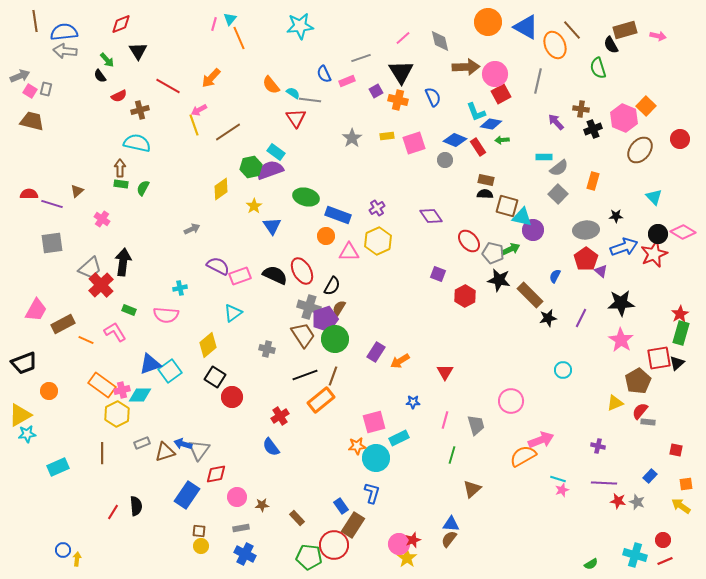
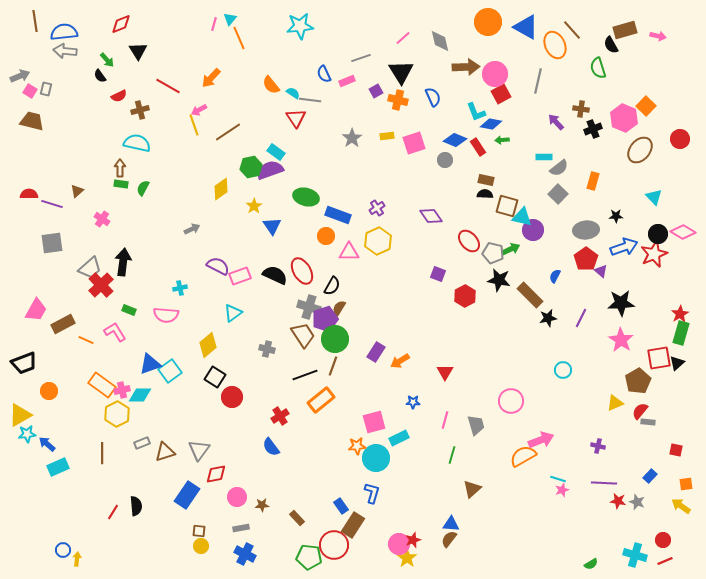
brown line at (333, 376): moved 10 px up
blue arrow at (183, 444): moved 136 px left; rotated 24 degrees clockwise
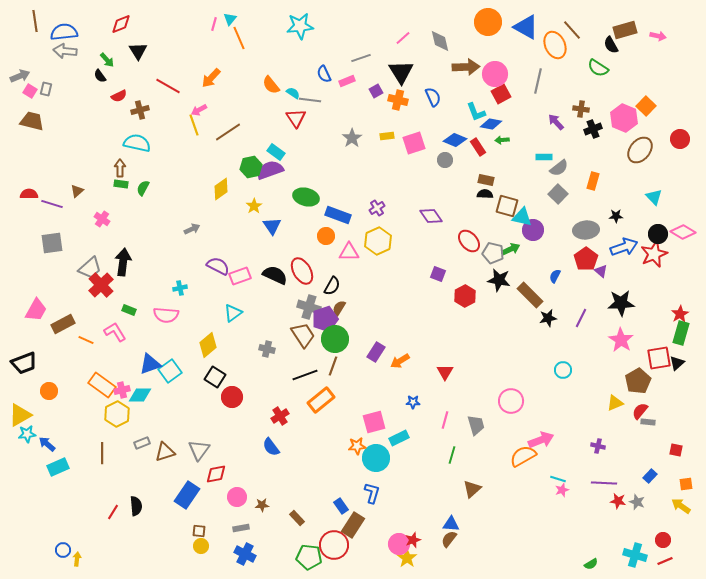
green semicircle at (598, 68): rotated 40 degrees counterclockwise
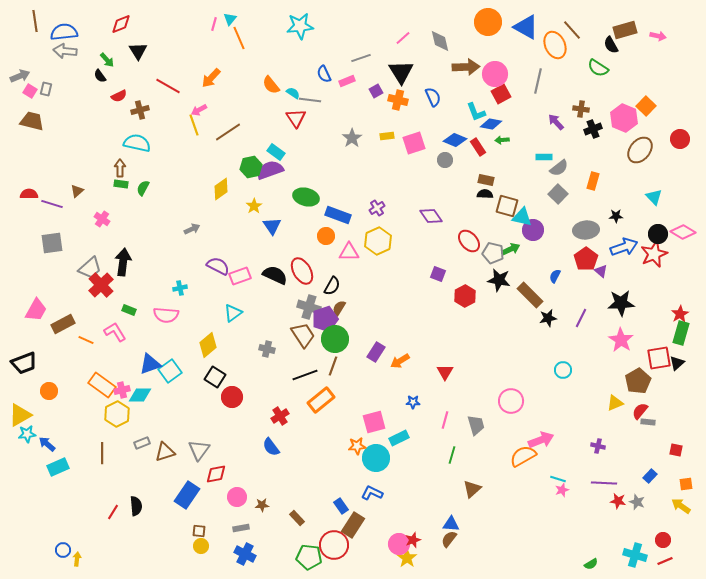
blue L-shape at (372, 493): rotated 80 degrees counterclockwise
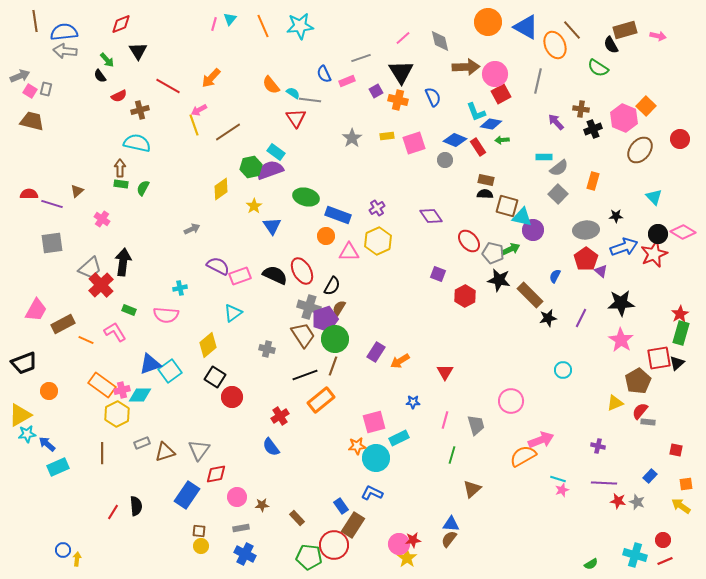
orange line at (239, 38): moved 24 px right, 12 px up
red star at (413, 540): rotated 14 degrees clockwise
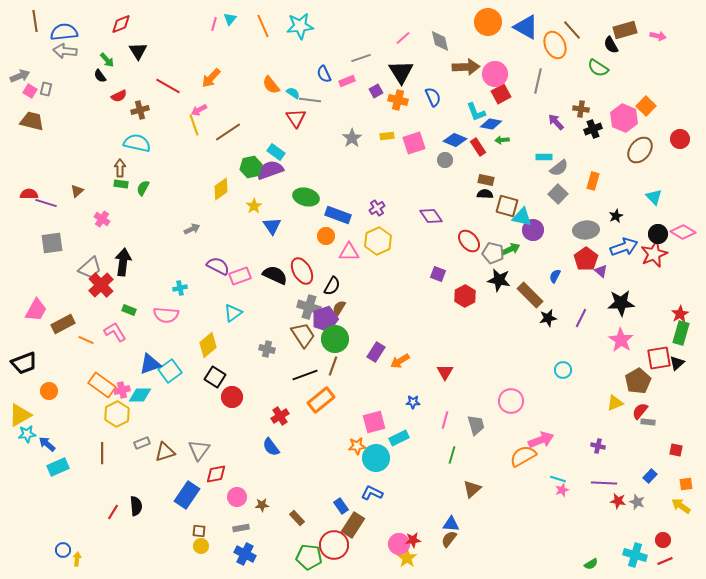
purple line at (52, 204): moved 6 px left, 1 px up
black star at (616, 216): rotated 24 degrees counterclockwise
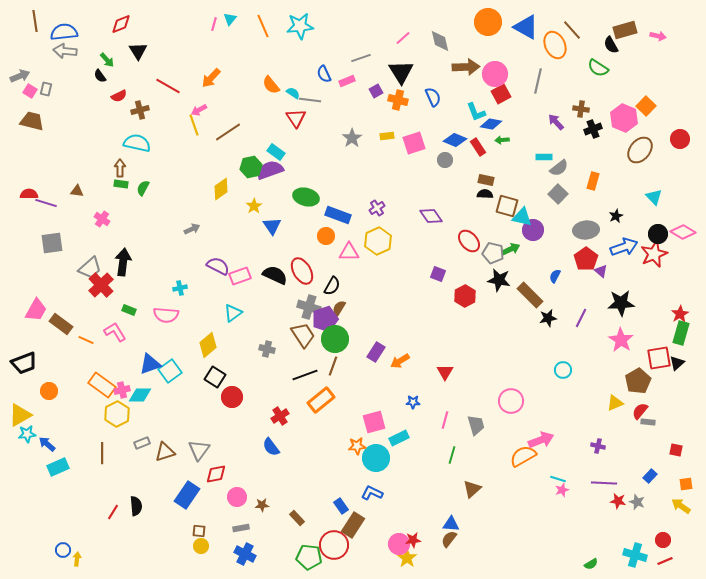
brown triangle at (77, 191): rotated 48 degrees clockwise
brown rectangle at (63, 324): moved 2 px left; rotated 65 degrees clockwise
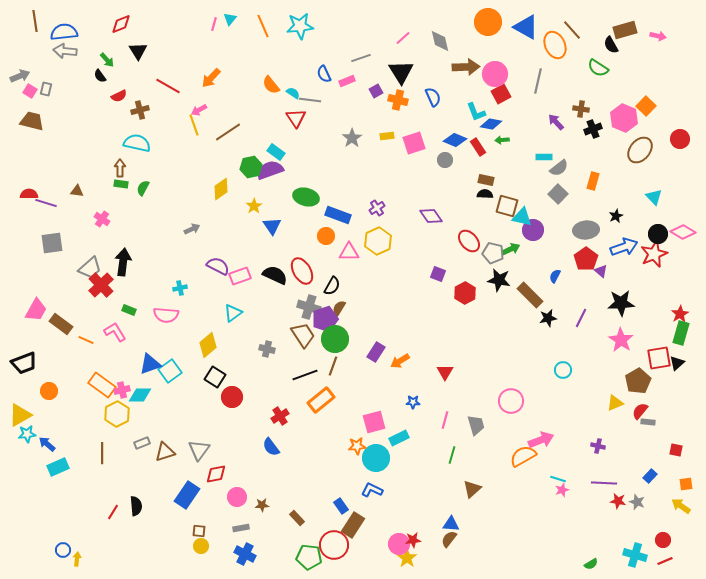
red hexagon at (465, 296): moved 3 px up
blue L-shape at (372, 493): moved 3 px up
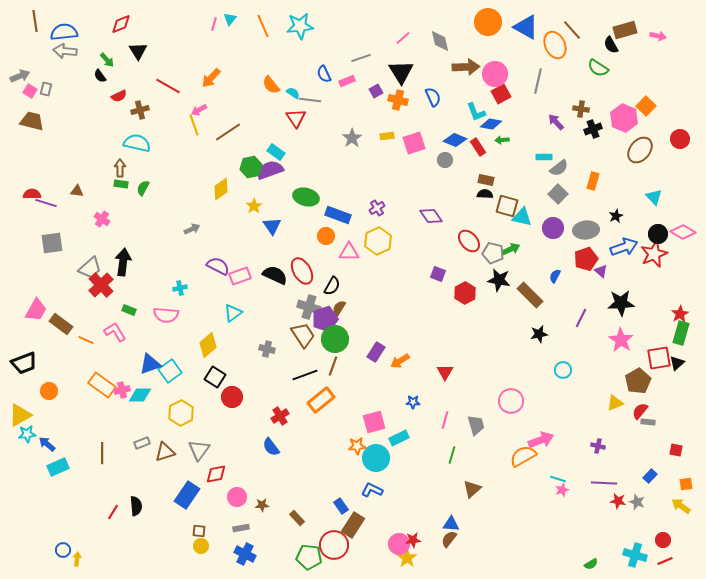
red semicircle at (29, 194): moved 3 px right
purple circle at (533, 230): moved 20 px right, 2 px up
red pentagon at (586, 259): rotated 15 degrees clockwise
black star at (548, 318): moved 9 px left, 16 px down
yellow hexagon at (117, 414): moved 64 px right, 1 px up
